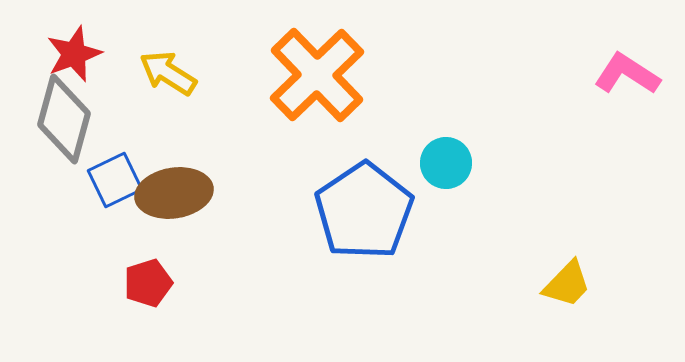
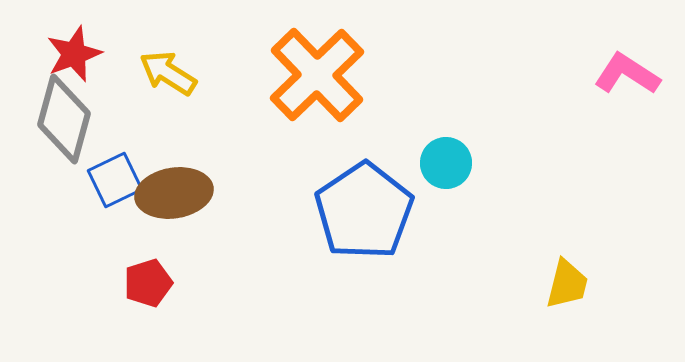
yellow trapezoid: rotated 30 degrees counterclockwise
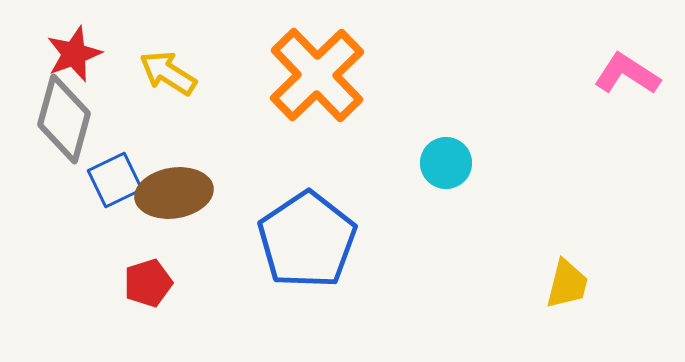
blue pentagon: moved 57 px left, 29 px down
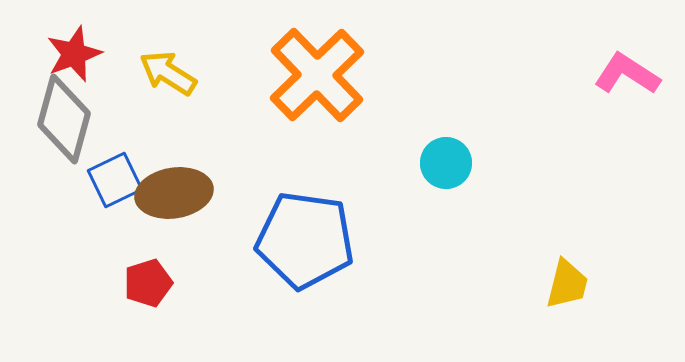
blue pentagon: moved 2 px left; rotated 30 degrees counterclockwise
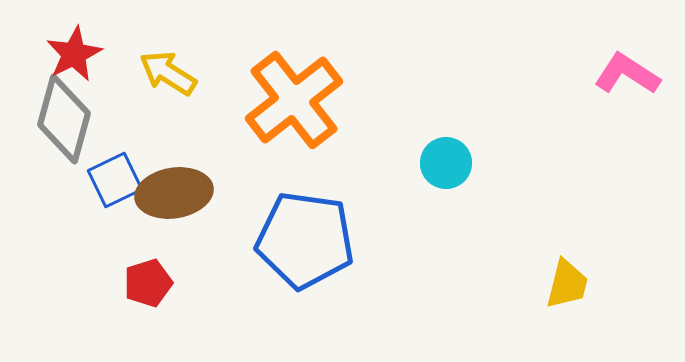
red star: rotated 6 degrees counterclockwise
orange cross: moved 23 px left, 25 px down; rotated 6 degrees clockwise
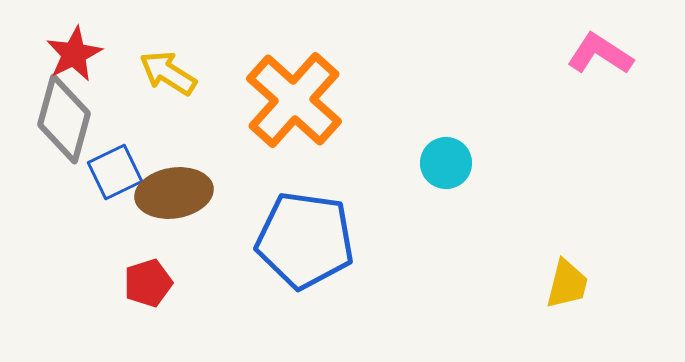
pink L-shape: moved 27 px left, 20 px up
orange cross: rotated 10 degrees counterclockwise
blue square: moved 8 px up
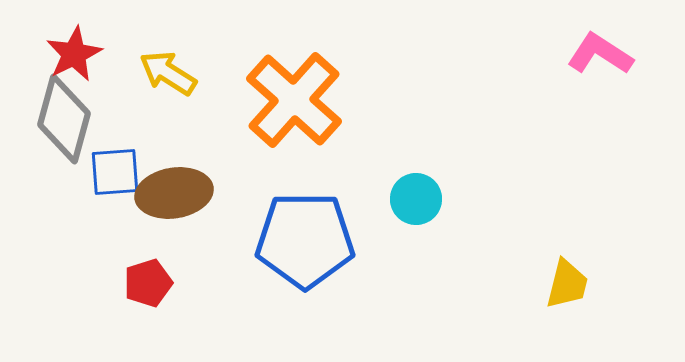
cyan circle: moved 30 px left, 36 px down
blue square: rotated 22 degrees clockwise
blue pentagon: rotated 8 degrees counterclockwise
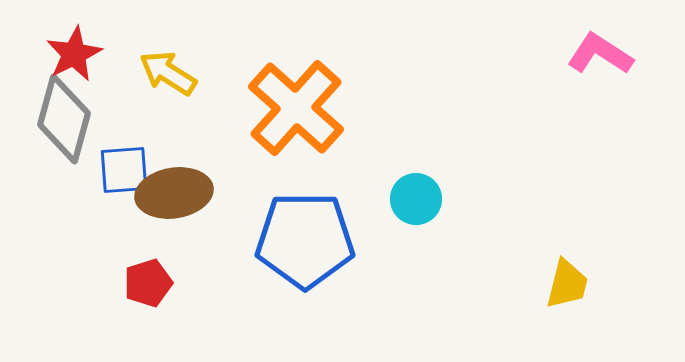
orange cross: moved 2 px right, 8 px down
blue square: moved 9 px right, 2 px up
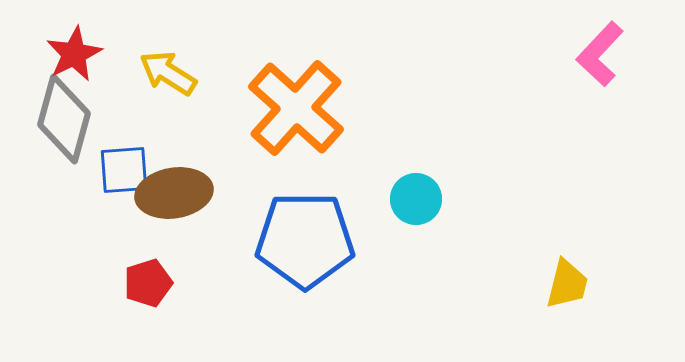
pink L-shape: rotated 80 degrees counterclockwise
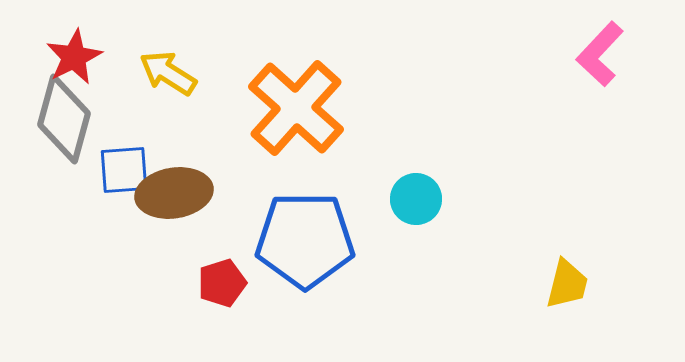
red star: moved 3 px down
red pentagon: moved 74 px right
